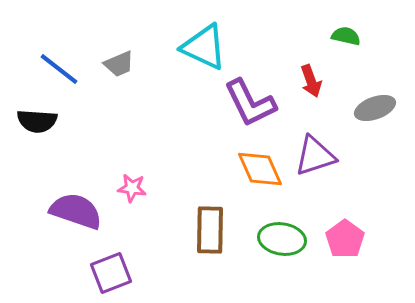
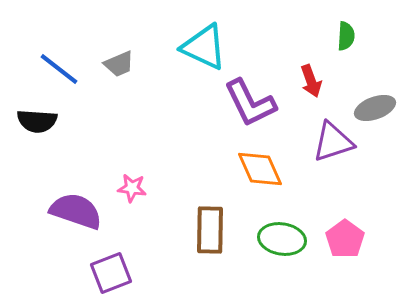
green semicircle: rotated 80 degrees clockwise
purple triangle: moved 18 px right, 14 px up
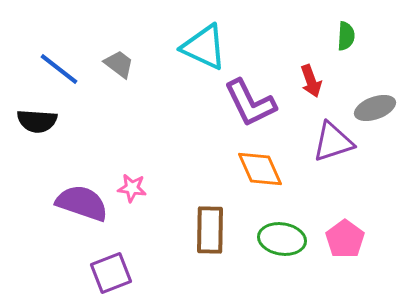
gray trapezoid: rotated 120 degrees counterclockwise
purple semicircle: moved 6 px right, 8 px up
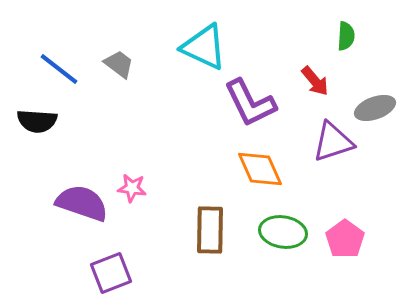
red arrow: moved 4 px right; rotated 20 degrees counterclockwise
green ellipse: moved 1 px right, 7 px up
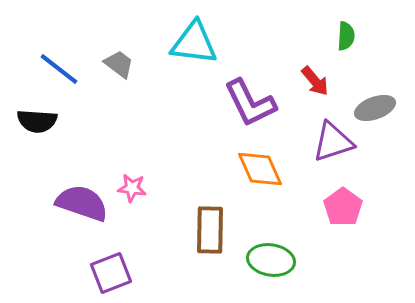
cyan triangle: moved 10 px left, 4 px up; rotated 18 degrees counterclockwise
green ellipse: moved 12 px left, 28 px down
pink pentagon: moved 2 px left, 32 px up
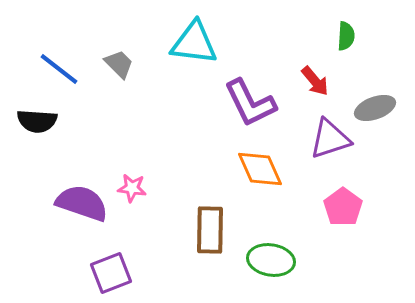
gray trapezoid: rotated 8 degrees clockwise
purple triangle: moved 3 px left, 3 px up
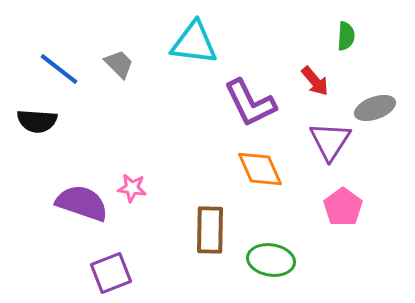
purple triangle: moved 2 px down; rotated 39 degrees counterclockwise
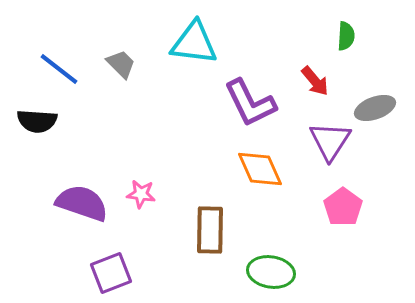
gray trapezoid: moved 2 px right
pink star: moved 9 px right, 6 px down
green ellipse: moved 12 px down
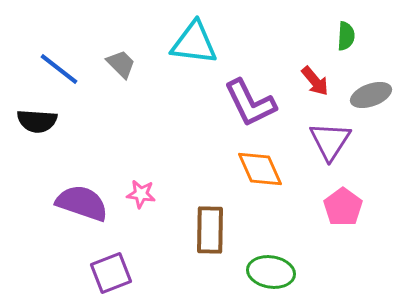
gray ellipse: moved 4 px left, 13 px up
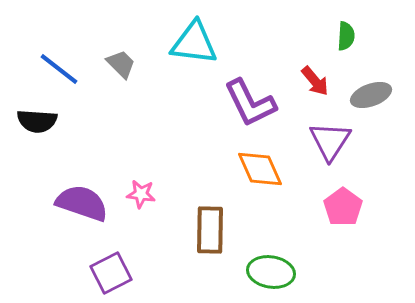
purple square: rotated 6 degrees counterclockwise
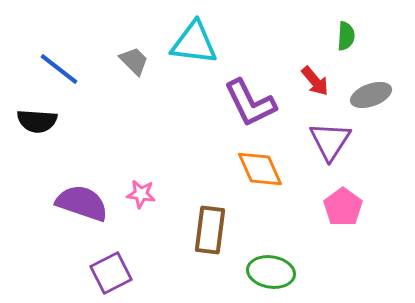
gray trapezoid: moved 13 px right, 3 px up
brown rectangle: rotated 6 degrees clockwise
